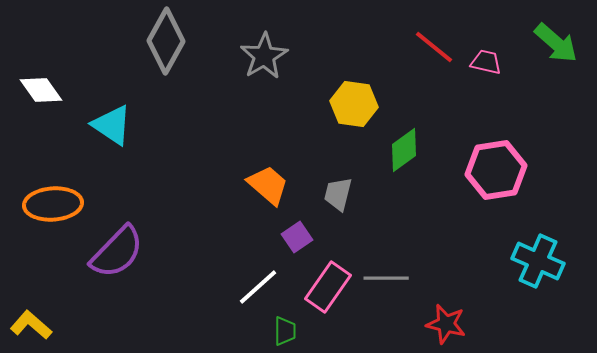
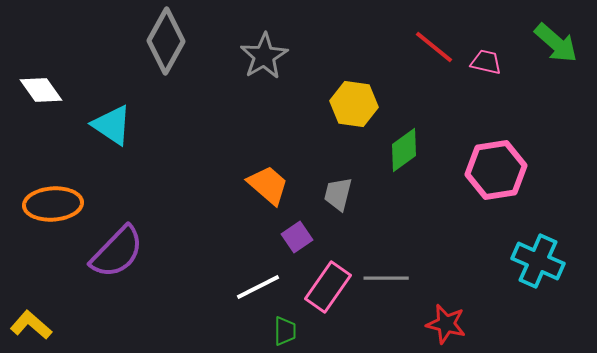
white line: rotated 15 degrees clockwise
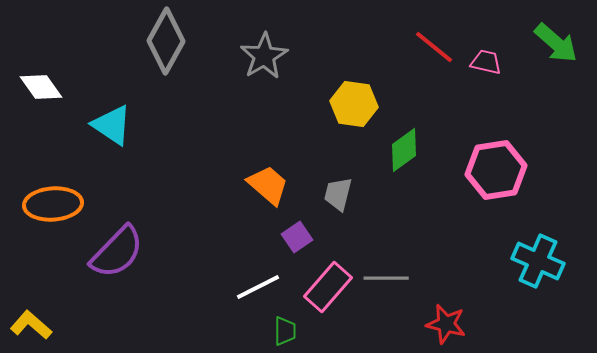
white diamond: moved 3 px up
pink rectangle: rotated 6 degrees clockwise
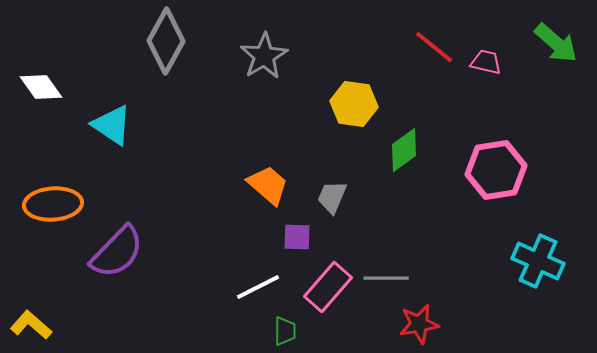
gray trapezoid: moved 6 px left, 3 px down; rotated 9 degrees clockwise
purple square: rotated 36 degrees clockwise
red star: moved 27 px left; rotated 24 degrees counterclockwise
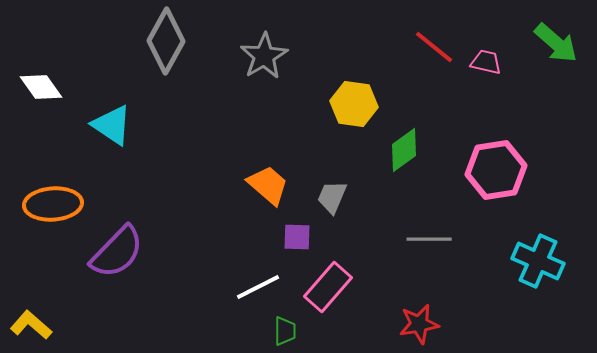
gray line: moved 43 px right, 39 px up
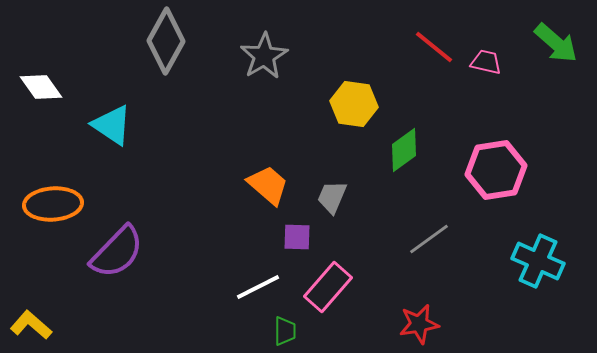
gray line: rotated 36 degrees counterclockwise
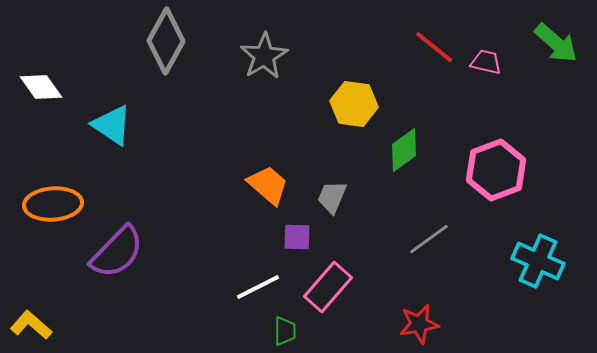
pink hexagon: rotated 12 degrees counterclockwise
